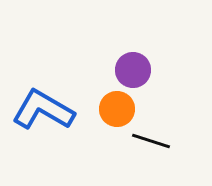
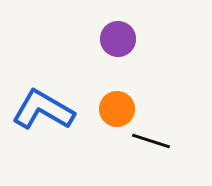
purple circle: moved 15 px left, 31 px up
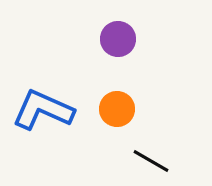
blue L-shape: rotated 6 degrees counterclockwise
black line: moved 20 px down; rotated 12 degrees clockwise
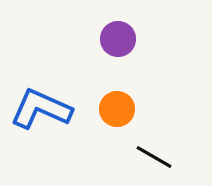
blue L-shape: moved 2 px left, 1 px up
black line: moved 3 px right, 4 px up
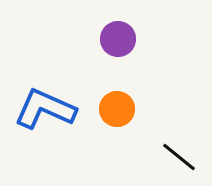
blue L-shape: moved 4 px right
black line: moved 25 px right; rotated 9 degrees clockwise
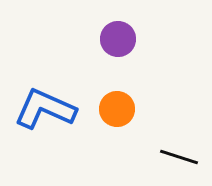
black line: rotated 21 degrees counterclockwise
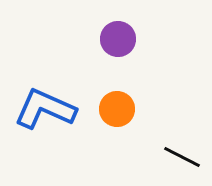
black line: moved 3 px right; rotated 9 degrees clockwise
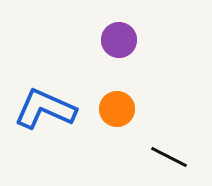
purple circle: moved 1 px right, 1 px down
black line: moved 13 px left
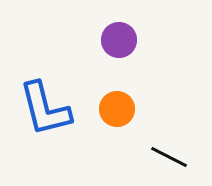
blue L-shape: rotated 128 degrees counterclockwise
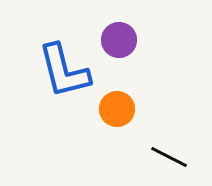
blue L-shape: moved 19 px right, 38 px up
